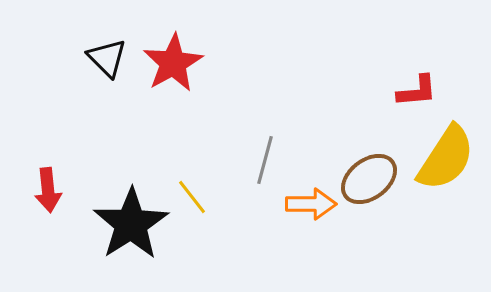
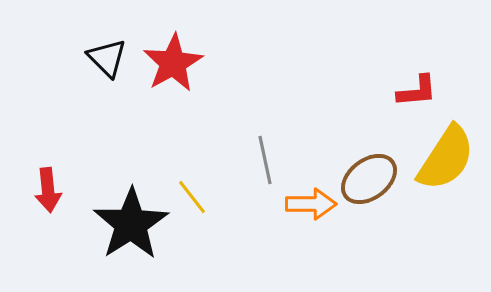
gray line: rotated 27 degrees counterclockwise
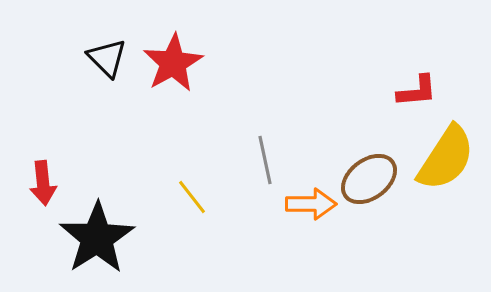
red arrow: moved 5 px left, 7 px up
black star: moved 34 px left, 14 px down
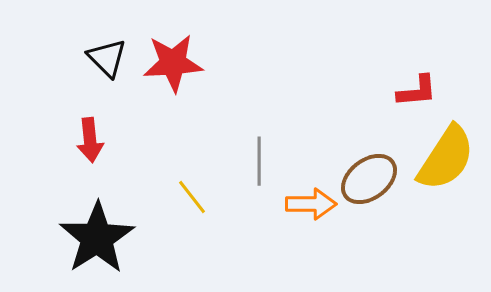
red star: rotated 26 degrees clockwise
gray line: moved 6 px left, 1 px down; rotated 12 degrees clockwise
red arrow: moved 47 px right, 43 px up
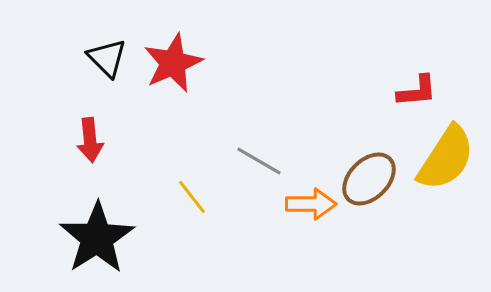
red star: rotated 20 degrees counterclockwise
gray line: rotated 60 degrees counterclockwise
brown ellipse: rotated 8 degrees counterclockwise
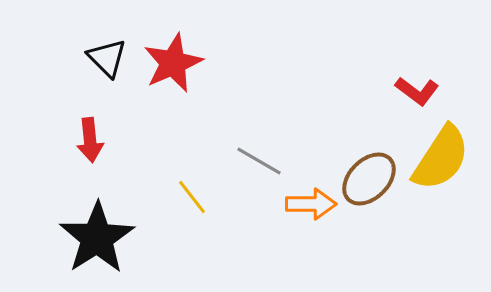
red L-shape: rotated 42 degrees clockwise
yellow semicircle: moved 5 px left
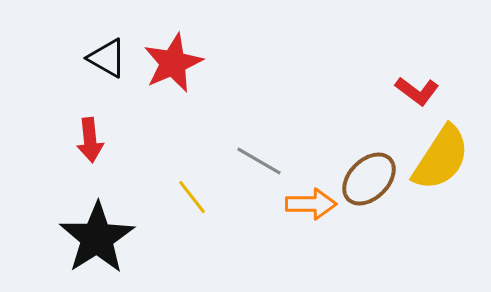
black triangle: rotated 15 degrees counterclockwise
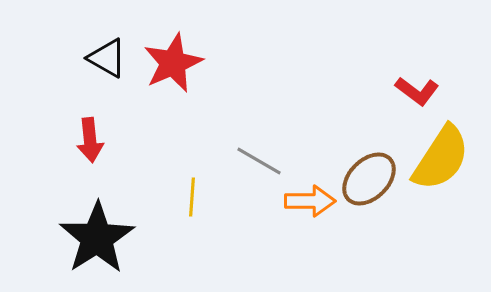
yellow line: rotated 42 degrees clockwise
orange arrow: moved 1 px left, 3 px up
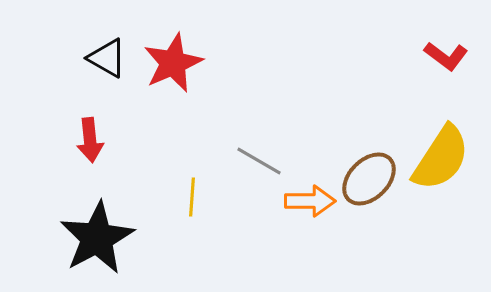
red L-shape: moved 29 px right, 35 px up
black star: rotated 4 degrees clockwise
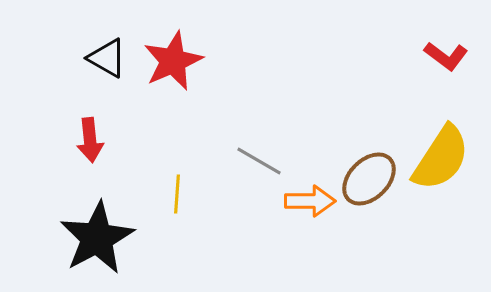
red star: moved 2 px up
yellow line: moved 15 px left, 3 px up
